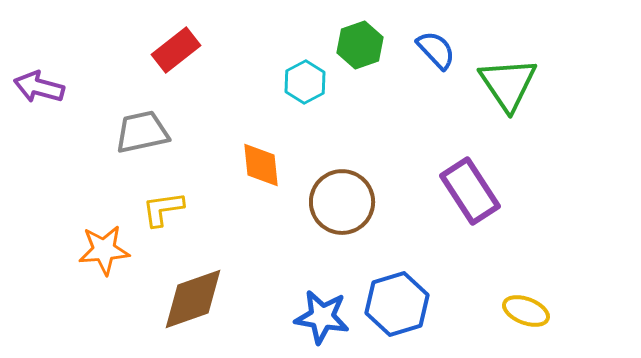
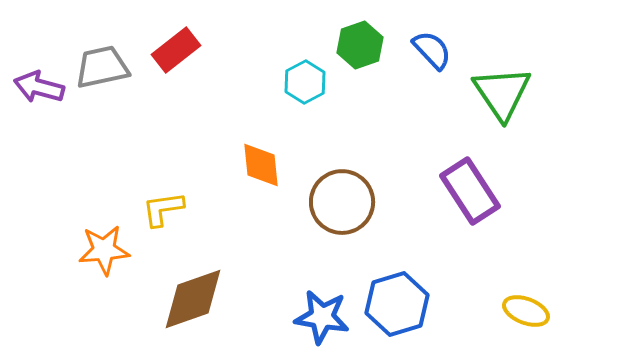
blue semicircle: moved 4 px left
green triangle: moved 6 px left, 9 px down
gray trapezoid: moved 40 px left, 65 px up
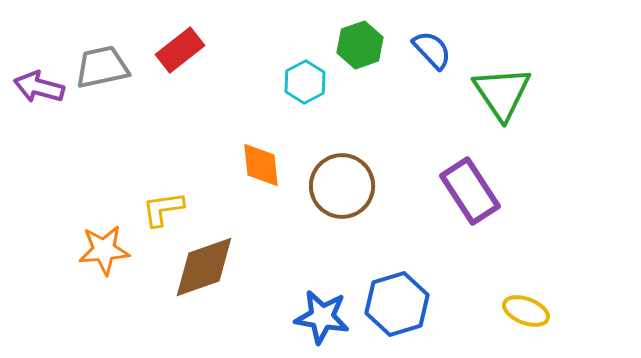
red rectangle: moved 4 px right
brown circle: moved 16 px up
brown diamond: moved 11 px right, 32 px up
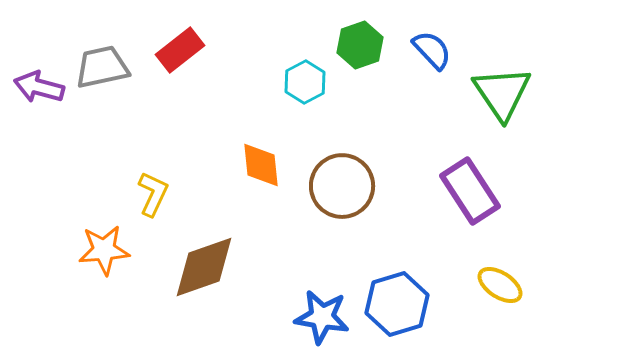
yellow L-shape: moved 10 px left, 15 px up; rotated 123 degrees clockwise
yellow ellipse: moved 26 px left, 26 px up; rotated 12 degrees clockwise
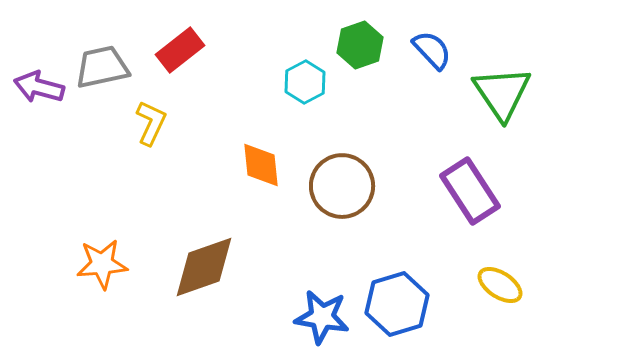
yellow L-shape: moved 2 px left, 71 px up
orange star: moved 2 px left, 14 px down
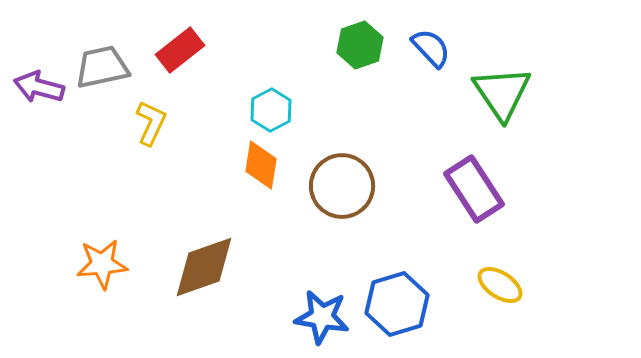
blue semicircle: moved 1 px left, 2 px up
cyan hexagon: moved 34 px left, 28 px down
orange diamond: rotated 15 degrees clockwise
purple rectangle: moved 4 px right, 2 px up
